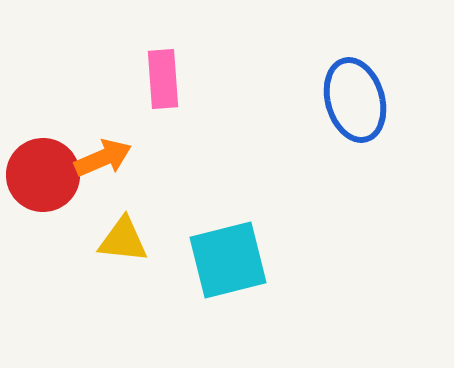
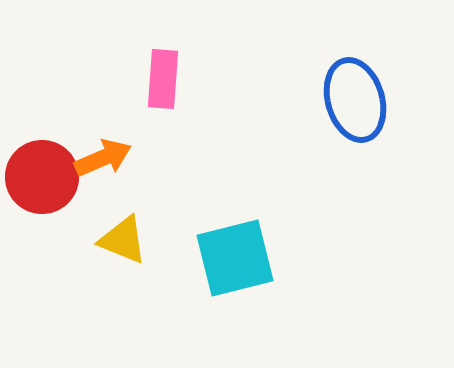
pink rectangle: rotated 8 degrees clockwise
red circle: moved 1 px left, 2 px down
yellow triangle: rotated 16 degrees clockwise
cyan square: moved 7 px right, 2 px up
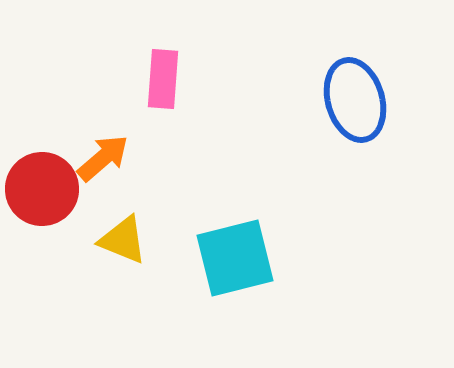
orange arrow: rotated 18 degrees counterclockwise
red circle: moved 12 px down
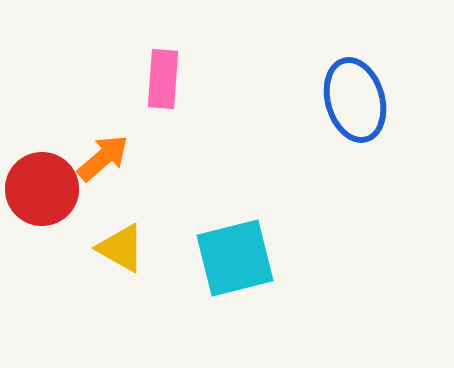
yellow triangle: moved 2 px left, 8 px down; rotated 8 degrees clockwise
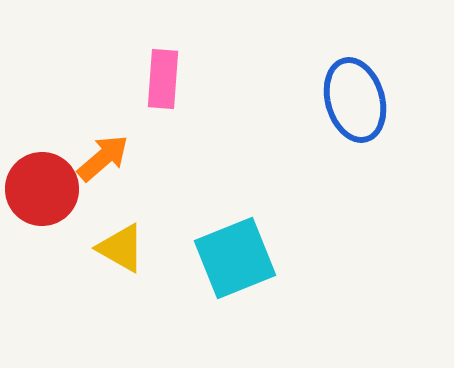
cyan square: rotated 8 degrees counterclockwise
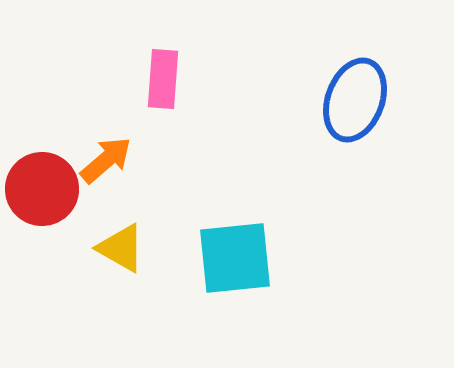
blue ellipse: rotated 36 degrees clockwise
orange arrow: moved 3 px right, 2 px down
cyan square: rotated 16 degrees clockwise
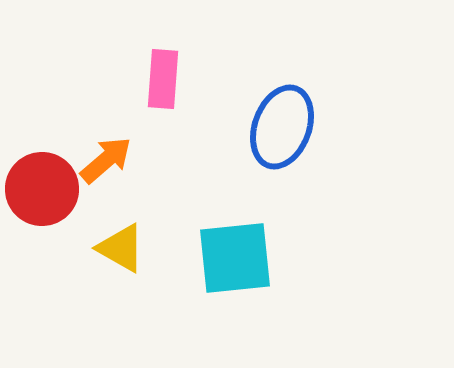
blue ellipse: moved 73 px left, 27 px down
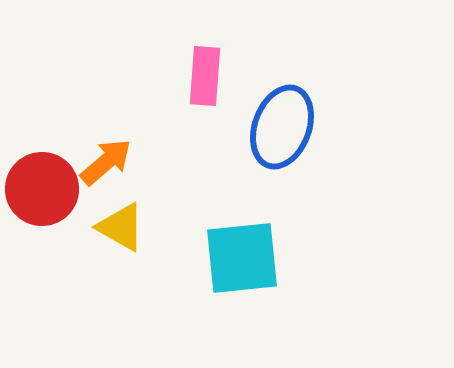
pink rectangle: moved 42 px right, 3 px up
orange arrow: moved 2 px down
yellow triangle: moved 21 px up
cyan square: moved 7 px right
